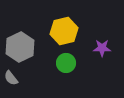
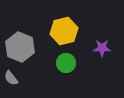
gray hexagon: rotated 12 degrees counterclockwise
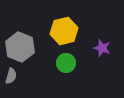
purple star: rotated 18 degrees clockwise
gray semicircle: moved 2 px up; rotated 126 degrees counterclockwise
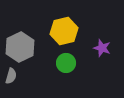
gray hexagon: rotated 12 degrees clockwise
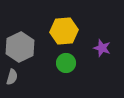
yellow hexagon: rotated 8 degrees clockwise
gray semicircle: moved 1 px right, 1 px down
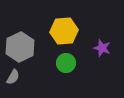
gray semicircle: moved 1 px right; rotated 14 degrees clockwise
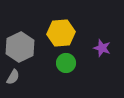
yellow hexagon: moved 3 px left, 2 px down
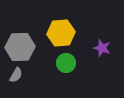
gray hexagon: rotated 24 degrees clockwise
gray semicircle: moved 3 px right, 2 px up
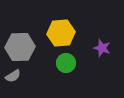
gray semicircle: moved 3 px left, 1 px down; rotated 28 degrees clockwise
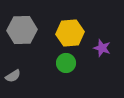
yellow hexagon: moved 9 px right
gray hexagon: moved 2 px right, 17 px up
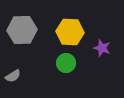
yellow hexagon: moved 1 px up; rotated 8 degrees clockwise
